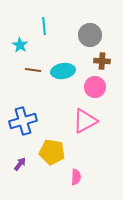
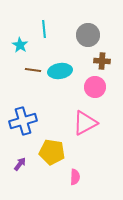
cyan line: moved 3 px down
gray circle: moved 2 px left
cyan ellipse: moved 3 px left
pink triangle: moved 2 px down
pink semicircle: moved 1 px left
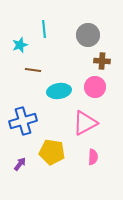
cyan star: rotated 21 degrees clockwise
cyan ellipse: moved 1 px left, 20 px down
pink semicircle: moved 18 px right, 20 px up
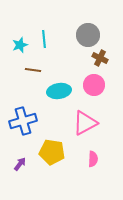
cyan line: moved 10 px down
brown cross: moved 2 px left, 3 px up; rotated 21 degrees clockwise
pink circle: moved 1 px left, 2 px up
pink semicircle: moved 2 px down
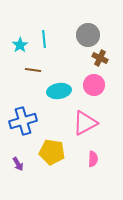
cyan star: rotated 14 degrees counterclockwise
purple arrow: moved 2 px left; rotated 112 degrees clockwise
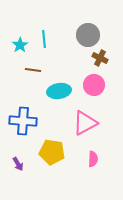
blue cross: rotated 20 degrees clockwise
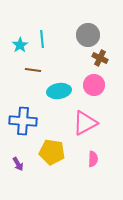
cyan line: moved 2 px left
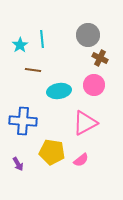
pink semicircle: moved 12 px left, 1 px down; rotated 49 degrees clockwise
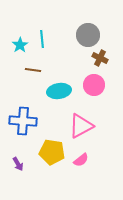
pink triangle: moved 4 px left, 3 px down
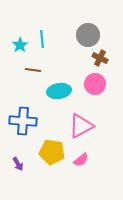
pink circle: moved 1 px right, 1 px up
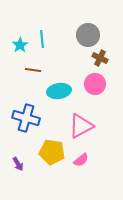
blue cross: moved 3 px right, 3 px up; rotated 12 degrees clockwise
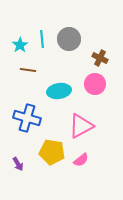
gray circle: moved 19 px left, 4 px down
brown line: moved 5 px left
blue cross: moved 1 px right
